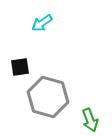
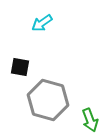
black square: rotated 18 degrees clockwise
gray hexagon: moved 3 px down
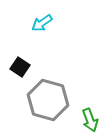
black square: rotated 24 degrees clockwise
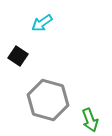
black square: moved 2 px left, 11 px up
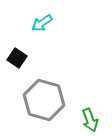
black square: moved 1 px left, 2 px down
gray hexagon: moved 4 px left
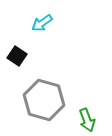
black square: moved 2 px up
green arrow: moved 3 px left
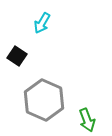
cyan arrow: rotated 25 degrees counterclockwise
gray hexagon: rotated 9 degrees clockwise
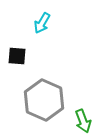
black square: rotated 30 degrees counterclockwise
green arrow: moved 4 px left, 1 px down
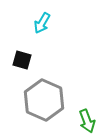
black square: moved 5 px right, 4 px down; rotated 12 degrees clockwise
green arrow: moved 4 px right
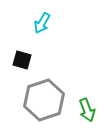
gray hexagon: rotated 18 degrees clockwise
green arrow: moved 11 px up
